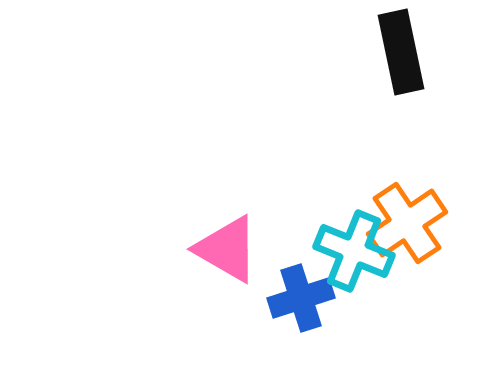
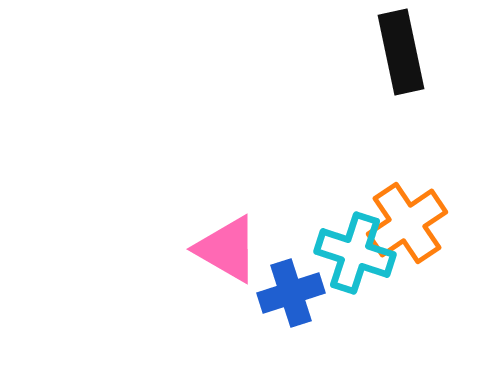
cyan cross: moved 1 px right, 2 px down; rotated 4 degrees counterclockwise
blue cross: moved 10 px left, 5 px up
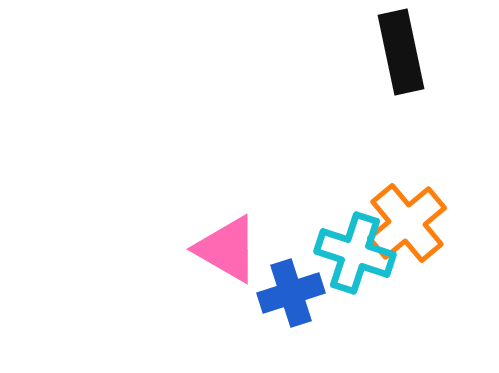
orange cross: rotated 6 degrees counterclockwise
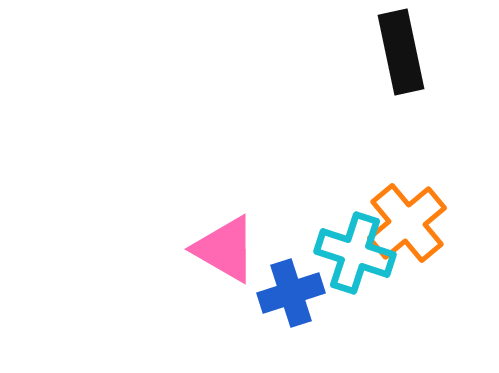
pink triangle: moved 2 px left
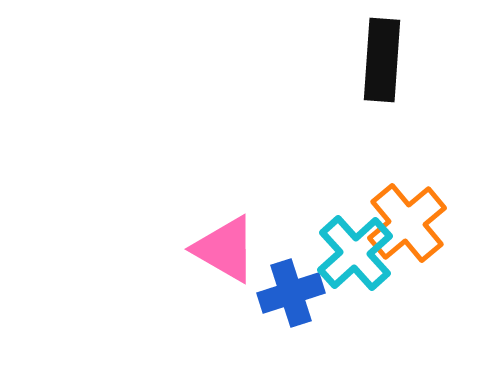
black rectangle: moved 19 px left, 8 px down; rotated 16 degrees clockwise
cyan cross: rotated 30 degrees clockwise
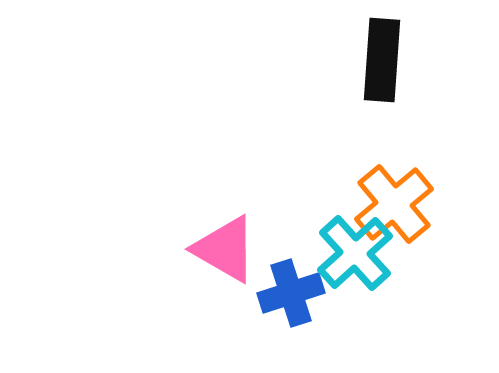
orange cross: moved 13 px left, 19 px up
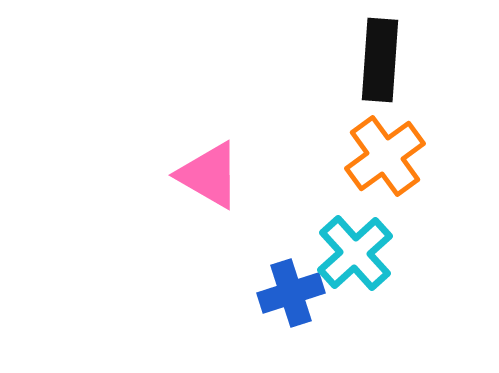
black rectangle: moved 2 px left
orange cross: moved 9 px left, 48 px up; rotated 4 degrees clockwise
pink triangle: moved 16 px left, 74 px up
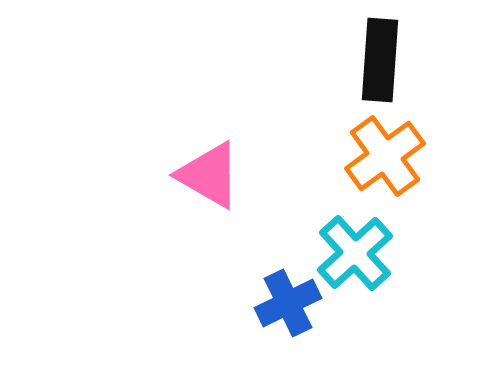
blue cross: moved 3 px left, 10 px down; rotated 8 degrees counterclockwise
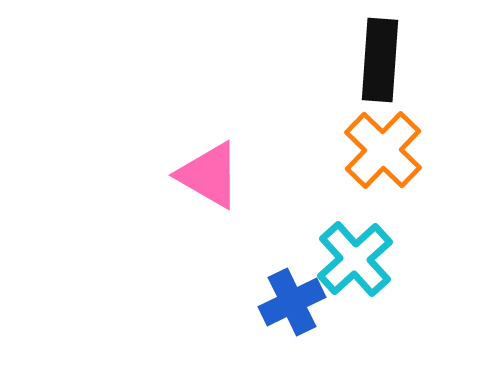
orange cross: moved 2 px left, 6 px up; rotated 10 degrees counterclockwise
cyan cross: moved 6 px down
blue cross: moved 4 px right, 1 px up
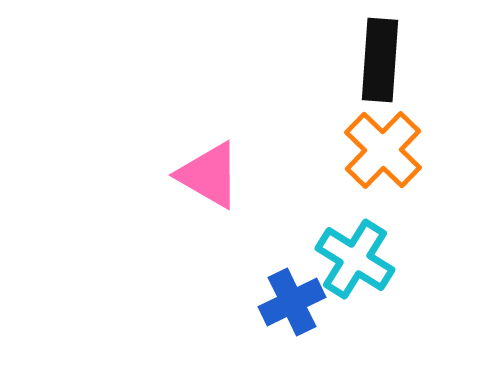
cyan cross: rotated 16 degrees counterclockwise
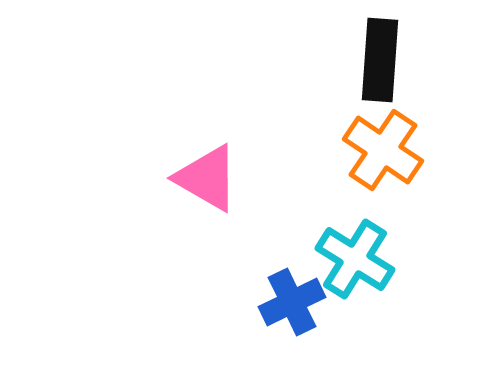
orange cross: rotated 10 degrees counterclockwise
pink triangle: moved 2 px left, 3 px down
